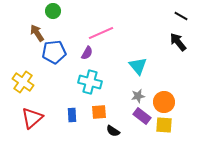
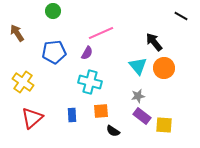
brown arrow: moved 20 px left
black arrow: moved 24 px left
orange circle: moved 34 px up
orange square: moved 2 px right, 1 px up
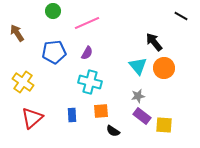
pink line: moved 14 px left, 10 px up
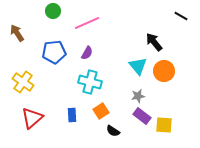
orange circle: moved 3 px down
orange square: rotated 28 degrees counterclockwise
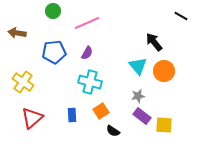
brown arrow: rotated 48 degrees counterclockwise
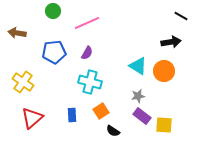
black arrow: moved 17 px right; rotated 120 degrees clockwise
cyan triangle: rotated 18 degrees counterclockwise
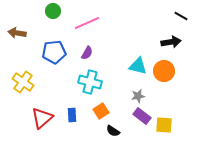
cyan triangle: rotated 18 degrees counterclockwise
red triangle: moved 10 px right
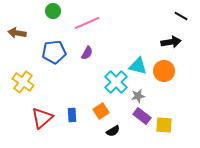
cyan cross: moved 26 px right; rotated 30 degrees clockwise
black semicircle: rotated 64 degrees counterclockwise
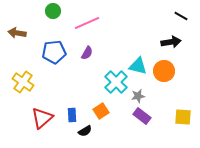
yellow square: moved 19 px right, 8 px up
black semicircle: moved 28 px left
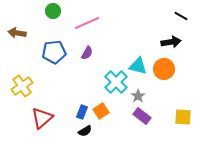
orange circle: moved 2 px up
yellow cross: moved 1 px left, 4 px down; rotated 20 degrees clockwise
gray star: rotated 24 degrees counterclockwise
blue rectangle: moved 10 px right, 3 px up; rotated 24 degrees clockwise
